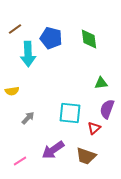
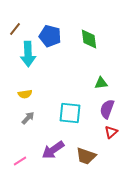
brown line: rotated 16 degrees counterclockwise
blue pentagon: moved 1 px left, 2 px up
yellow semicircle: moved 13 px right, 3 px down
red triangle: moved 17 px right, 4 px down
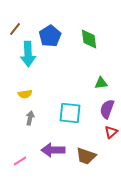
blue pentagon: rotated 25 degrees clockwise
gray arrow: moved 2 px right; rotated 32 degrees counterclockwise
purple arrow: rotated 35 degrees clockwise
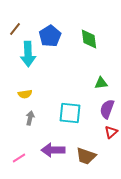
pink line: moved 1 px left, 3 px up
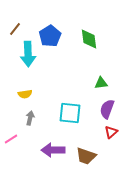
pink line: moved 8 px left, 19 px up
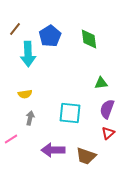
red triangle: moved 3 px left, 1 px down
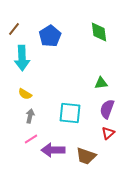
brown line: moved 1 px left
green diamond: moved 10 px right, 7 px up
cyan arrow: moved 6 px left, 4 px down
yellow semicircle: rotated 40 degrees clockwise
gray arrow: moved 2 px up
pink line: moved 20 px right
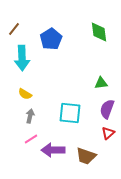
blue pentagon: moved 1 px right, 3 px down
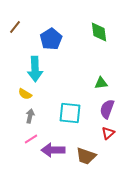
brown line: moved 1 px right, 2 px up
cyan arrow: moved 13 px right, 11 px down
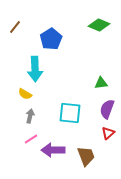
green diamond: moved 7 px up; rotated 60 degrees counterclockwise
brown trapezoid: rotated 130 degrees counterclockwise
